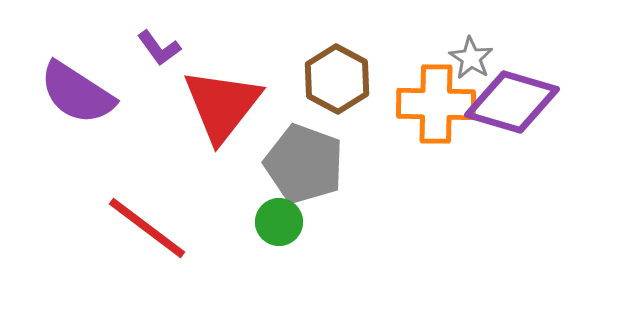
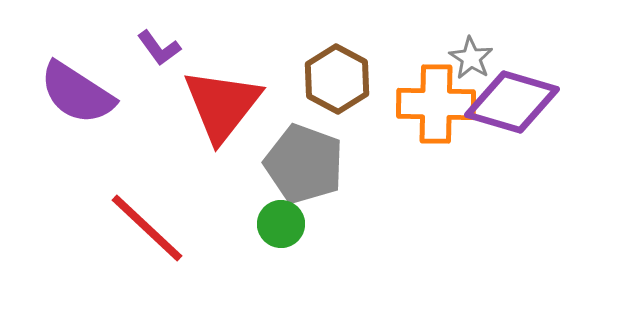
green circle: moved 2 px right, 2 px down
red line: rotated 6 degrees clockwise
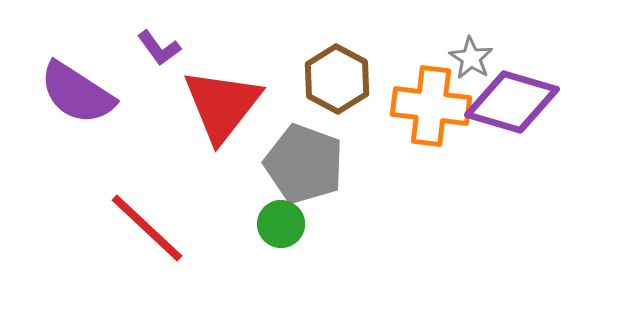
orange cross: moved 5 px left, 2 px down; rotated 6 degrees clockwise
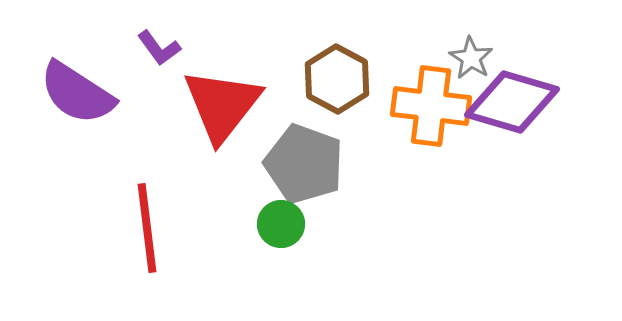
red line: rotated 40 degrees clockwise
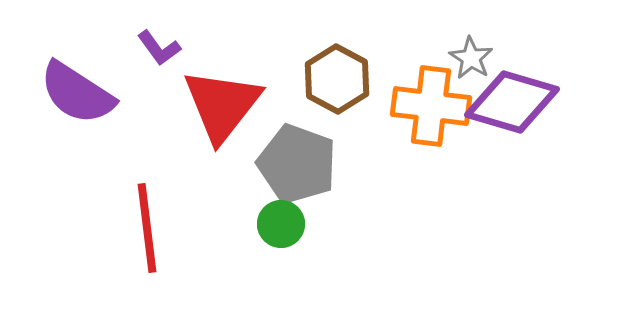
gray pentagon: moved 7 px left
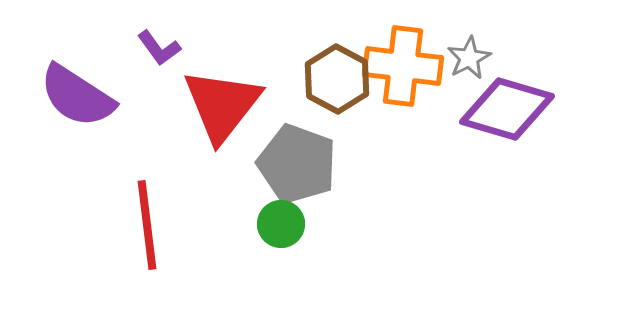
gray star: moved 2 px left; rotated 12 degrees clockwise
purple semicircle: moved 3 px down
purple diamond: moved 5 px left, 7 px down
orange cross: moved 28 px left, 40 px up
red line: moved 3 px up
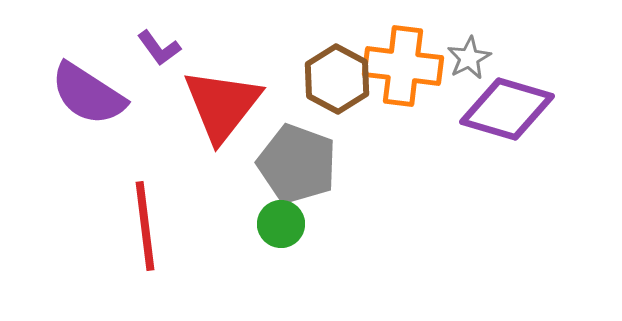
purple semicircle: moved 11 px right, 2 px up
red line: moved 2 px left, 1 px down
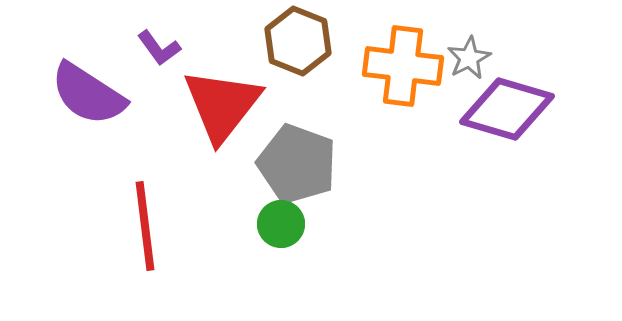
brown hexagon: moved 39 px left, 38 px up; rotated 6 degrees counterclockwise
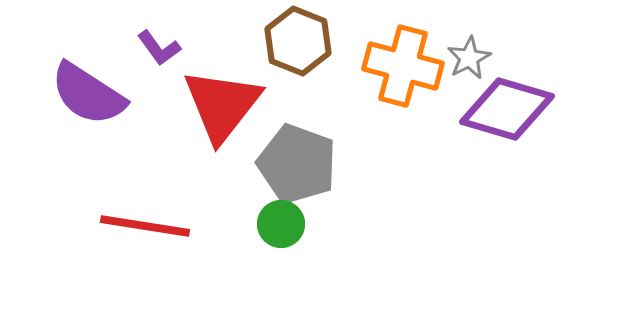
orange cross: rotated 8 degrees clockwise
red line: rotated 74 degrees counterclockwise
